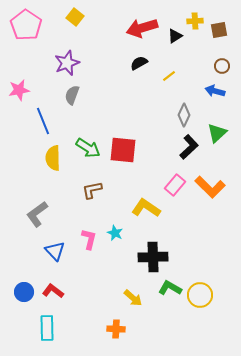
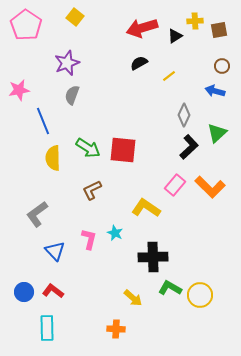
brown L-shape: rotated 15 degrees counterclockwise
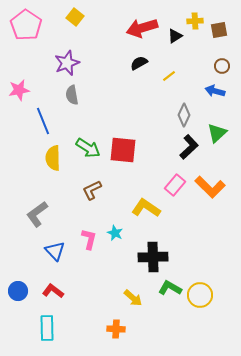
gray semicircle: rotated 30 degrees counterclockwise
blue circle: moved 6 px left, 1 px up
